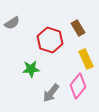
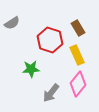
yellow rectangle: moved 9 px left, 4 px up
pink diamond: moved 2 px up
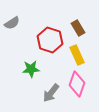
pink diamond: moved 1 px left; rotated 20 degrees counterclockwise
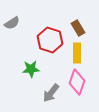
yellow rectangle: moved 2 px up; rotated 24 degrees clockwise
pink diamond: moved 2 px up
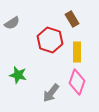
brown rectangle: moved 6 px left, 9 px up
yellow rectangle: moved 1 px up
green star: moved 13 px left, 6 px down; rotated 18 degrees clockwise
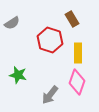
yellow rectangle: moved 1 px right, 1 px down
gray arrow: moved 1 px left, 2 px down
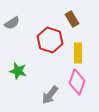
green star: moved 4 px up
